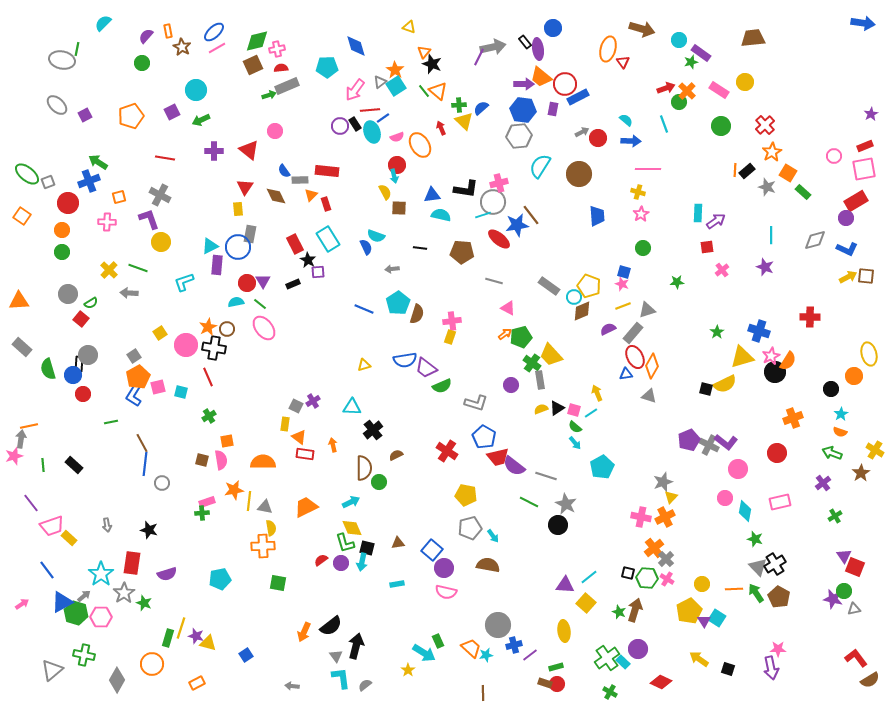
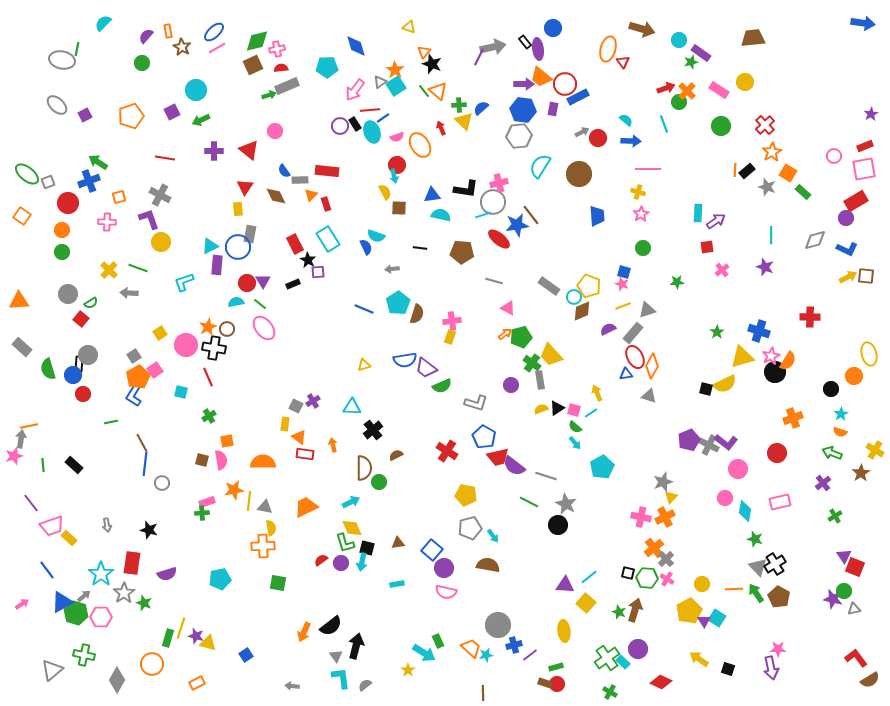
pink square at (158, 387): moved 3 px left, 17 px up; rotated 21 degrees counterclockwise
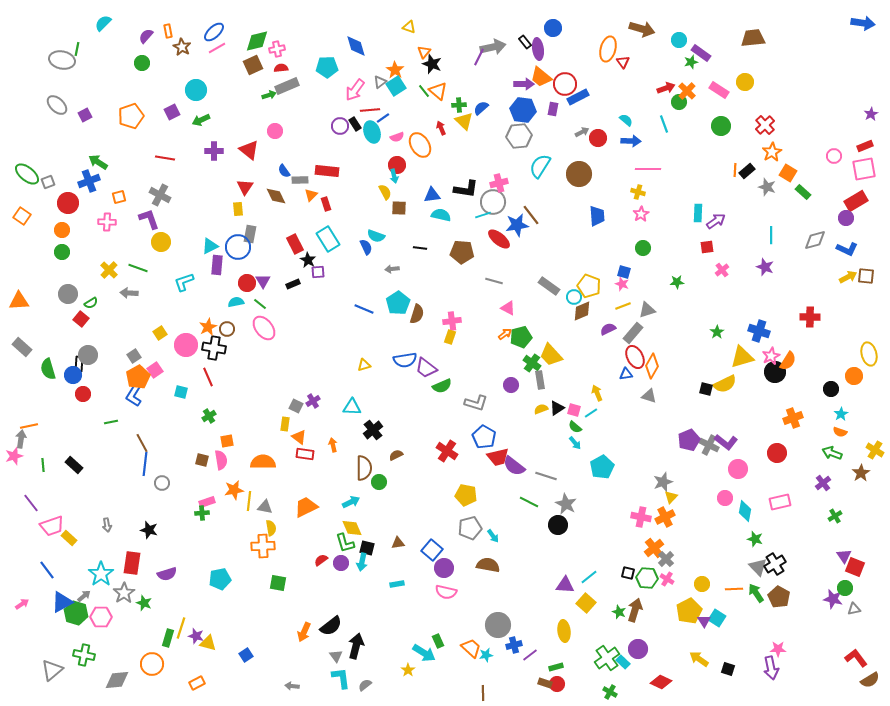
green circle at (844, 591): moved 1 px right, 3 px up
gray diamond at (117, 680): rotated 55 degrees clockwise
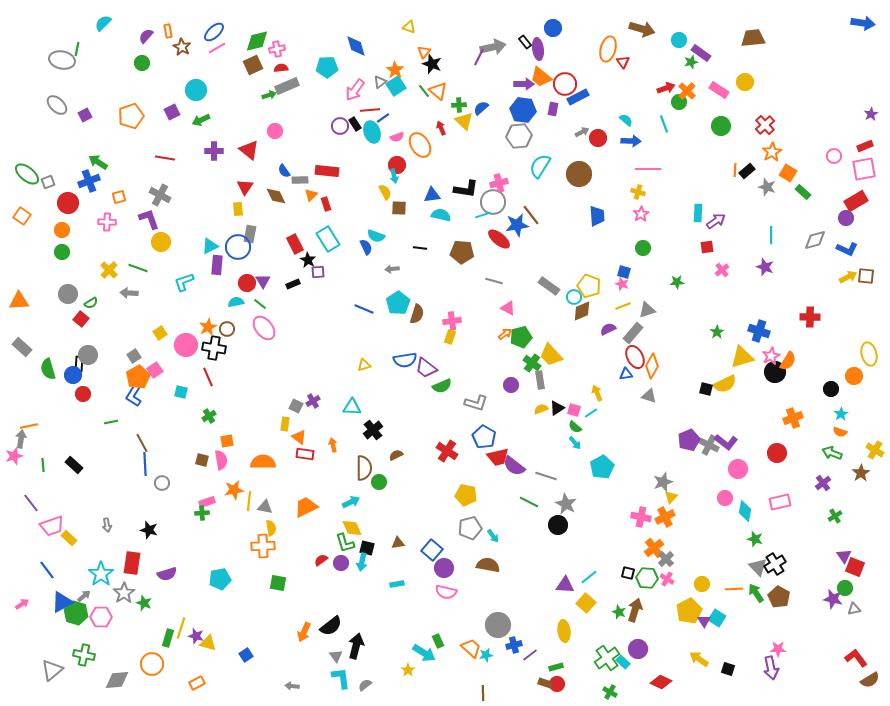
blue line at (145, 464): rotated 10 degrees counterclockwise
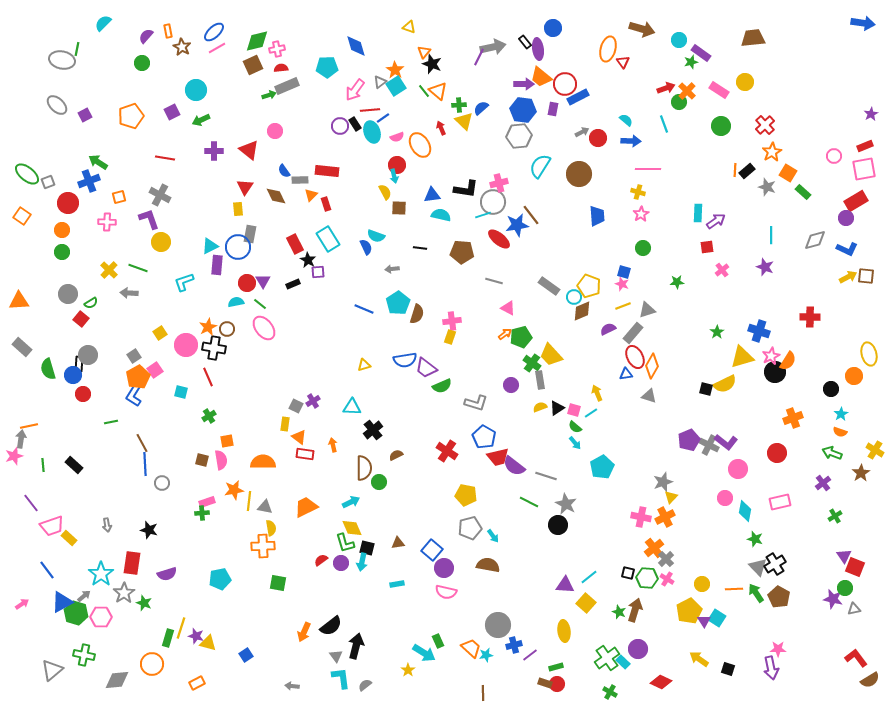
yellow semicircle at (541, 409): moved 1 px left, 2 px up
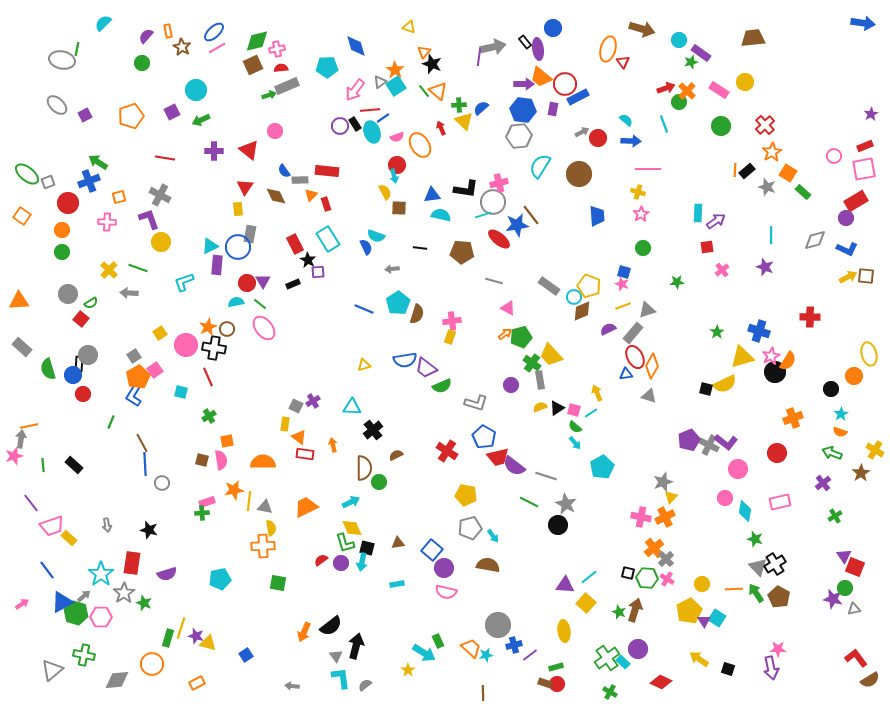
purple line at (479, 57): rotated 18 degrees counterclockwise
green line at (111, 422): rotated 56 degrees counterclockwise
